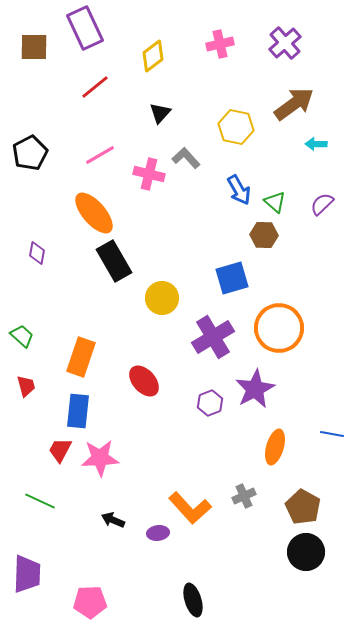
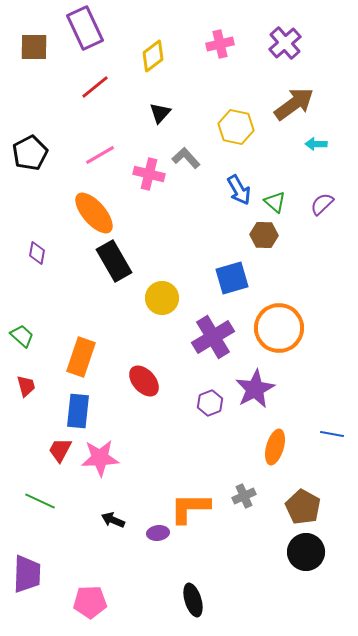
orange L-shape at (190, 508): rotated 132 degrees clockwise
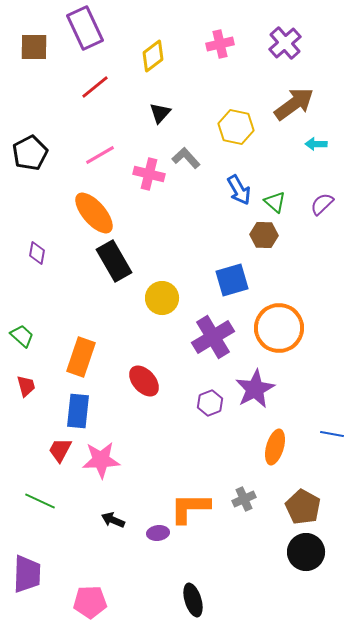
blue square at (232, 278): moved 2 px down
pink star at (100, 458): moved 1 px right, 2 px down
gray cross at (244, 496): moved 3 px down
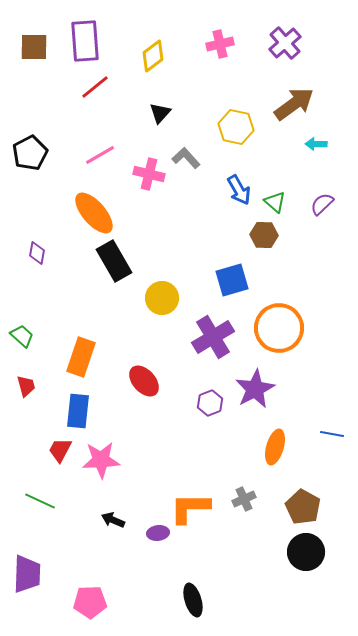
purple rectangle at (85, 28): moved 13 px down; rotated 21 degrees clockwise
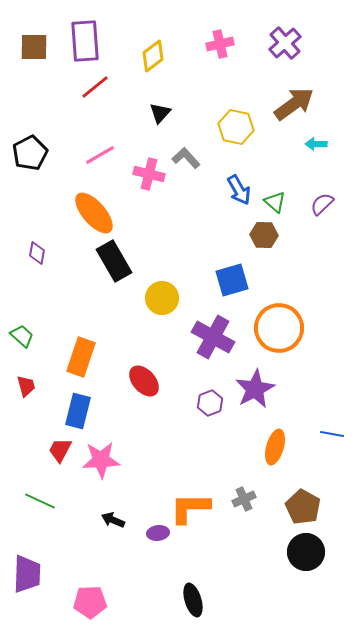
purple cross at (213, 337): rotated 30 degrees counterclockwise
blue rectangle at (78, 411): rotated 8 degrees clockwise
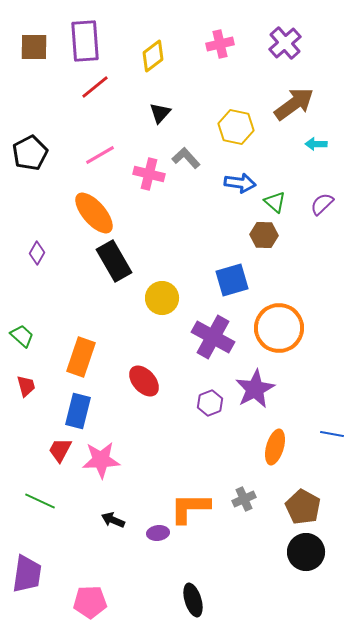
blue arrow at (239, 190): moved 1 px right, 7 px up; rotated 52 degrees counterclockwise
purple diamond at (37, 253): rotated 20 degrees clockwise
purple trapezoid at (27, 574): rotated 6 degrees clockwise
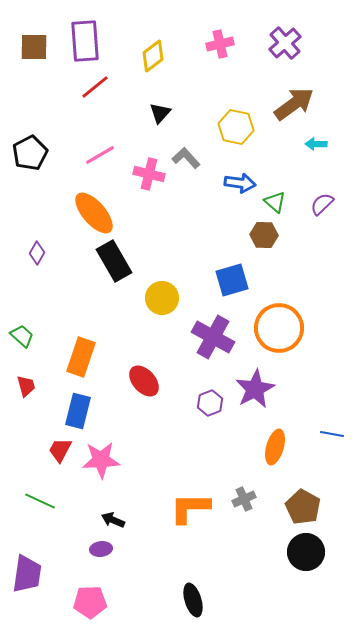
purple ellipse at (158, 533): moved 57 px left, 16 px down
